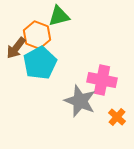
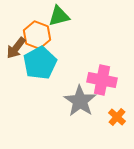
gray star: rotated 12 degrees clockwise
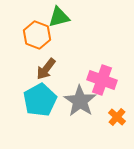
green triangle: moved 1 px down
brown arrow: moved 30 px right, 21 px down
cyan pentagon: moved 37 px down
pink cross: rotated 8 degrees clockwise
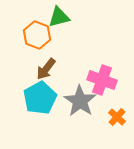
cyan pentagon: moved 2 px up
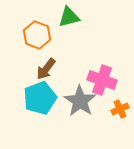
green triangle: moved 10 px right
cyan pentagon: rotated 8 degrees clockwise
orange cross: moved 3 px right, 8 px up; rotated 24 degrees clockwise
